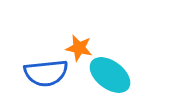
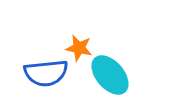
cyan ellipse: rotated 12 degrees clockwise
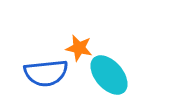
cyan ellipse: moved 1 px left
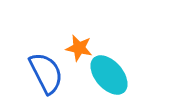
blue semicircle: rotated 111 degrees counterclockwise
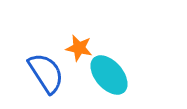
blue semicircle: rotated 6 degrees counterclockwise
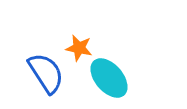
cyan ellipse: moved 3 px down
